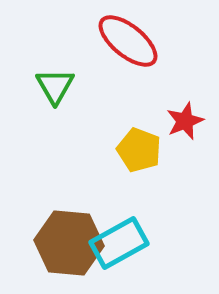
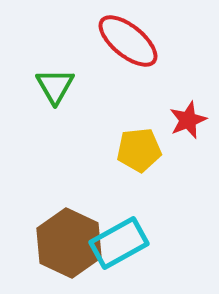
red star: moved 3 px right, 1 px up
yellow pentagon: rotated 27 degrees counterclockwise
brown hexagon: rotated 20 degrees clockwise
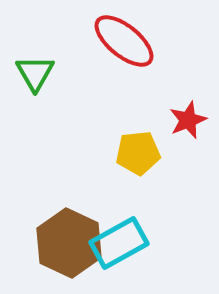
red ellipse: moved 4 px left
green triangle: moved 20 px left, 13 px up
yellow pentagon: moved 1 px left, 3 px down
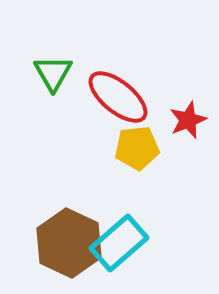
red ellipse: moved 6 px left, 56 px down
green triangle: moved 18 px right
yellow pentagon: moved 1 px left, 5 px up
cyan rectangle: rotated 12 degrees counterclockwise
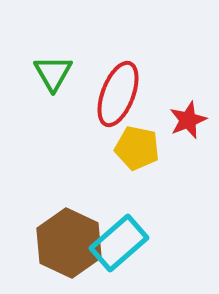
red ellipse: moved 3 px up; rotated 72 degrees clockwise
yellow pentagon: rotated 18 degrees clockwise
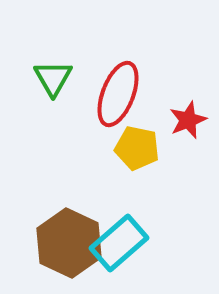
green triangle: moved 5 px down
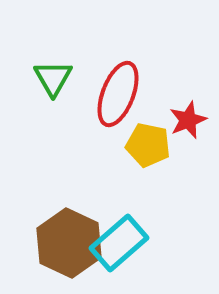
yellow pentagon: moved 11 px right, 3 px up
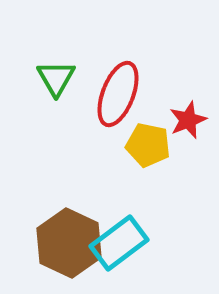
green triangle: moved 3 px right
cyan rectangle: rotated 4 degrees clockwise
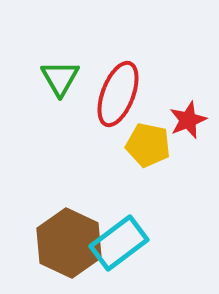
green triangle: moved 4 px right
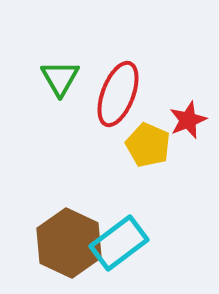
yellow pentagon: rotated 12 degrees clockwise
